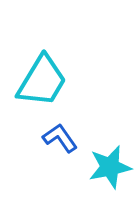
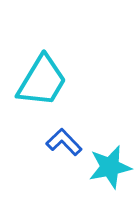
blue L-shape: moved 4 px right, 4 px down; rotated 9 degrees counterclockwise
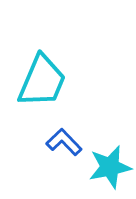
cyan trapezoid: rotated 8 degrees counterclockwise
